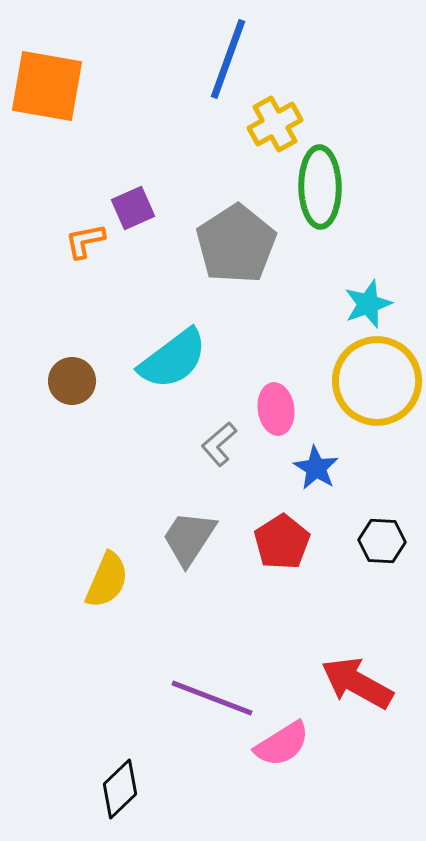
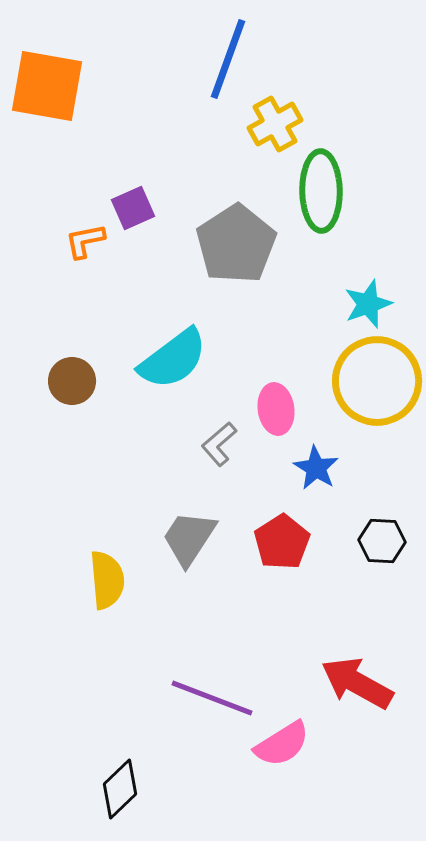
green ellipse: moved 1 px right, 4 px down
yellow semicircle: rotated 28 degrees counterclockwise
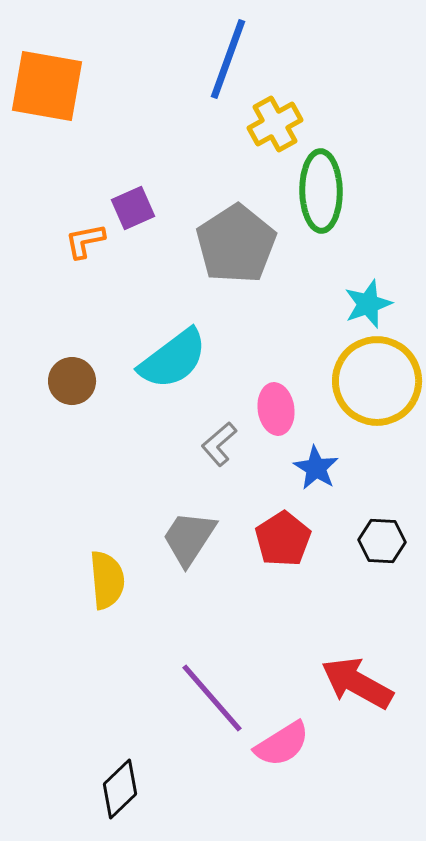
red pentagon: moved 1 px right, 3 px up
purple line: rotated 28 degrees clockwise
